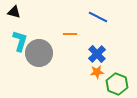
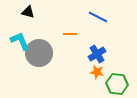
black triangle: moved 14 px right
cyan L-shape: rotated 40 degrees counterclockwise
blue cross: rotated 12 degrees clockwise
orange star: rotated 16 degrees clockwise
green hexagon: rotated 15 degrees counterclockwise
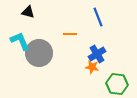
blue line: rotated 42 degrees clockwise
orange star: moved 5 px left, 5 px up
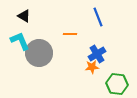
black triangle: moved 4 px left, 4 px down; rotated 16 degrees clockwise
orange star: rotated 16 degrees counterclockwise
